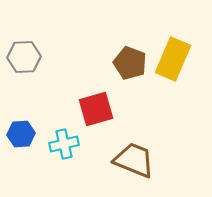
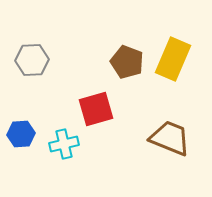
gray hexagon: moved 8 px right, 3 px down
brown pentagon: moved 3 px left, 1 px up
brown trapezoid: moved 36 px right, 22 px up
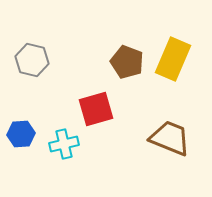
gray hexagon: rotated 16 degrees clockwise
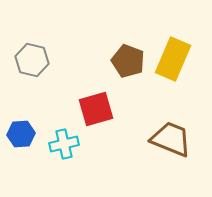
brown pentagon: moved 1 px right, 1 px up
brown trapezoid: moved 1 px right, 1 px down
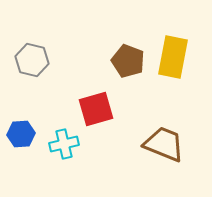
yellow rectangle: moved 2 px up; rotated 12 degrees counterclockwise
brown trapezoid: moved 7 px left, 5 px down
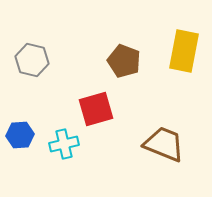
yellow rectangle: moved 11 px right, 6 px up
brown pentagon: moved 4 px left
blue hexagon: moved 1 px left, 1 px down
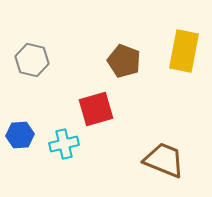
brown trapezoid: moved 16 px down
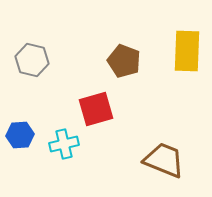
yellow rectangle: moved 3 px right; rotated 9 degrees counterclockwise
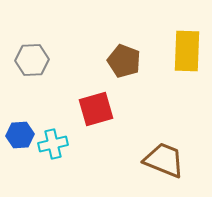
gray hexagon: rotated 16 degrees counterclockwise
cyan cross: moved 11 px left
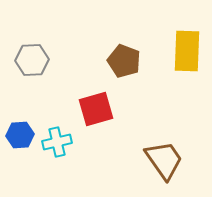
cyan cross: moved 4 px right, 2 px up
brown trapezoid: rotated 33 degrees clockwise
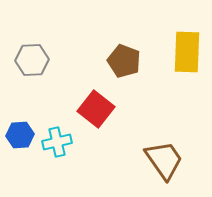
yellow rectangle: moved 1 px down
red square: rotated 36 degrees counterclockwise
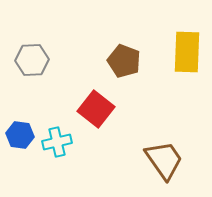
blue hexagon: rotated 12 degrees clockwise
